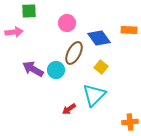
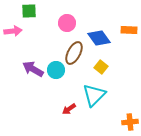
pink arrow: moved 1 px left, 1 px up
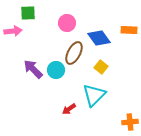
green square: moved 1 px left, 2 px down
purple arrow: rotated 15 degrees clockwise
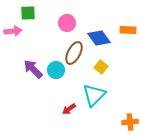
orange rectangle: moved 1 px left
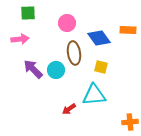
pink arrow: moved 7 px right, 8 px down
brown ellipse: rotated 35 degrees counterclockwise
yellow square: rotated 24 degrees counterclockwise
cyan triangle: rotated 40 degrees clockwise
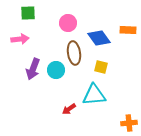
pink circle: moved 1 px right
purple arrow: rotated 115 degrees counterclockwise
orange cross: moved 1 px left, 1 px down
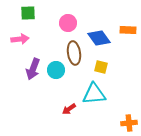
cyan triangle: moved 1 px up
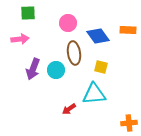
blue diamond: moved 1 px left, 2 px up
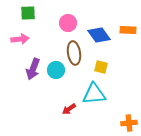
blue diamond: moved 1 px right, 1 px up
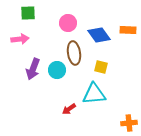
cyan circle: moved 1 px right
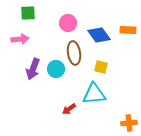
cyan circle: moved 1 px left, 1 px up
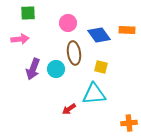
orange rectangle: moved 1 px left
